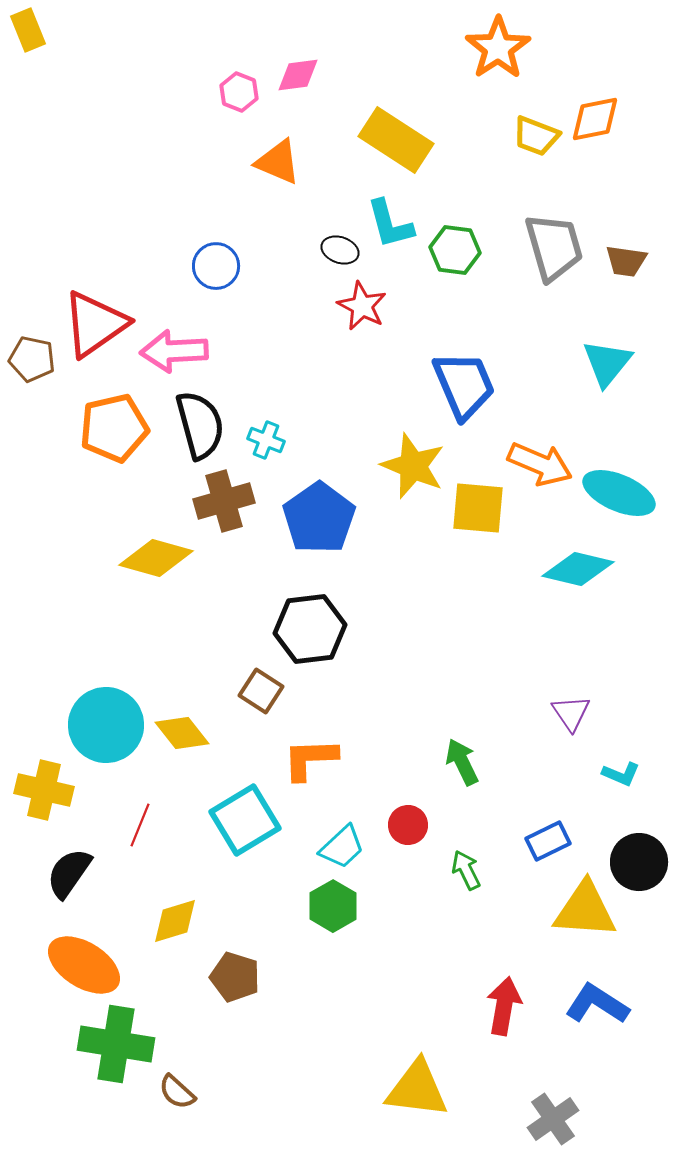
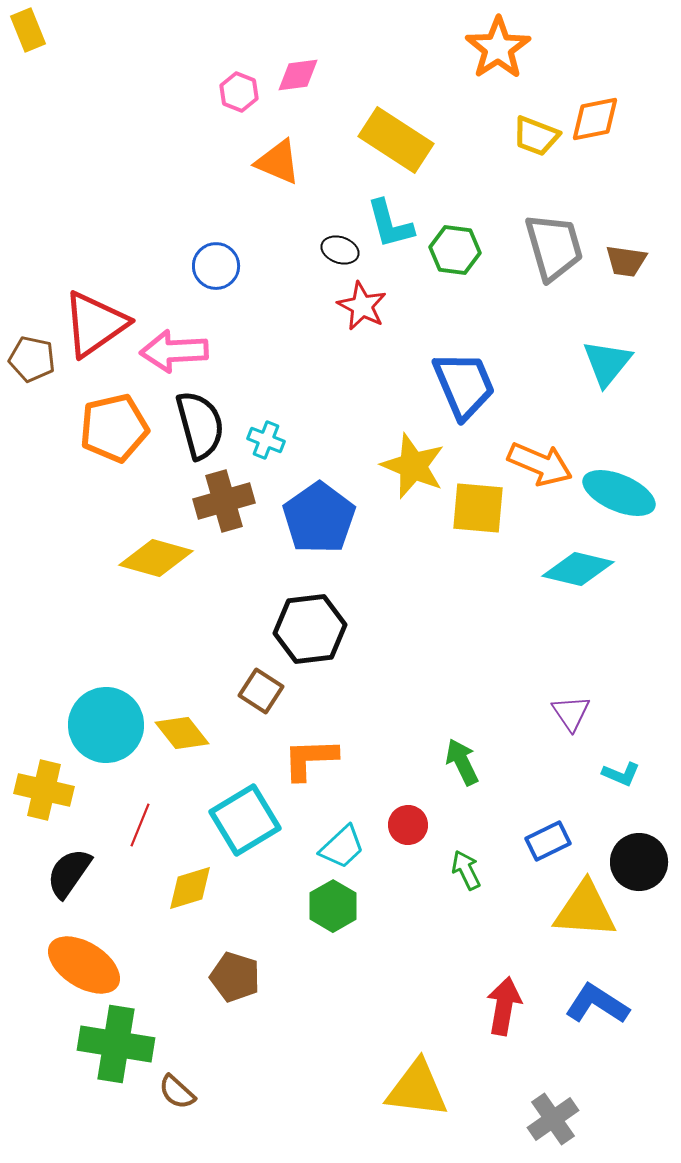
yellow diamond at (175, 921): moved 15 px right, 33 px up
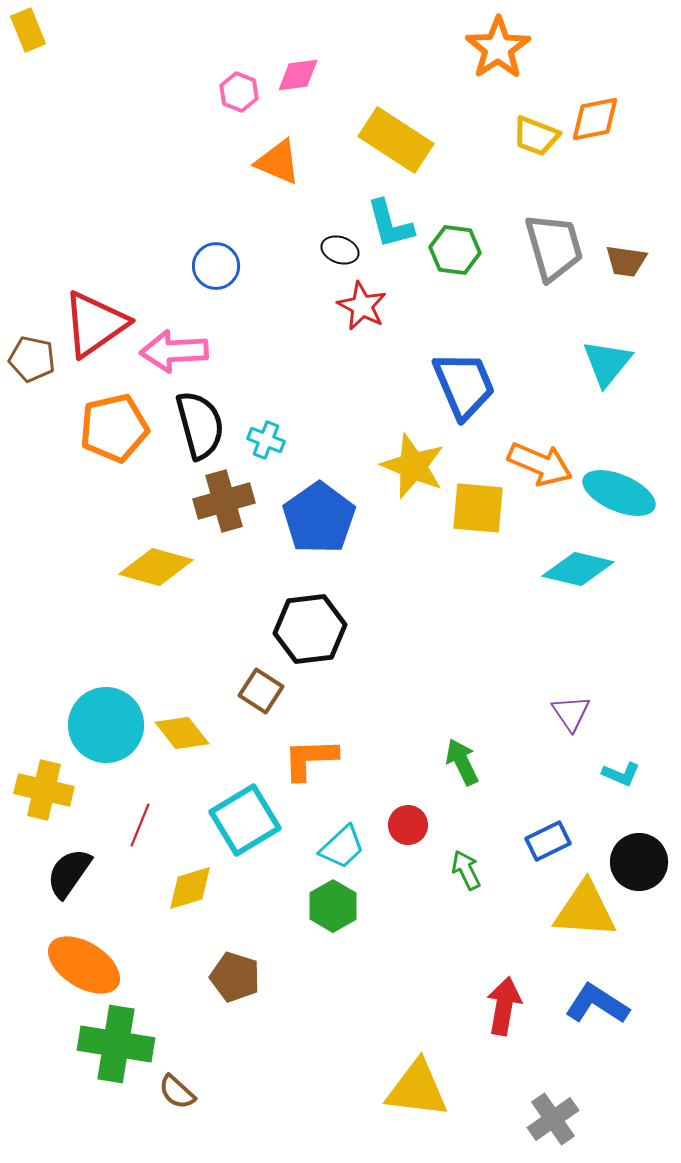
yellow diamond at (156, 558): moved 9 px down
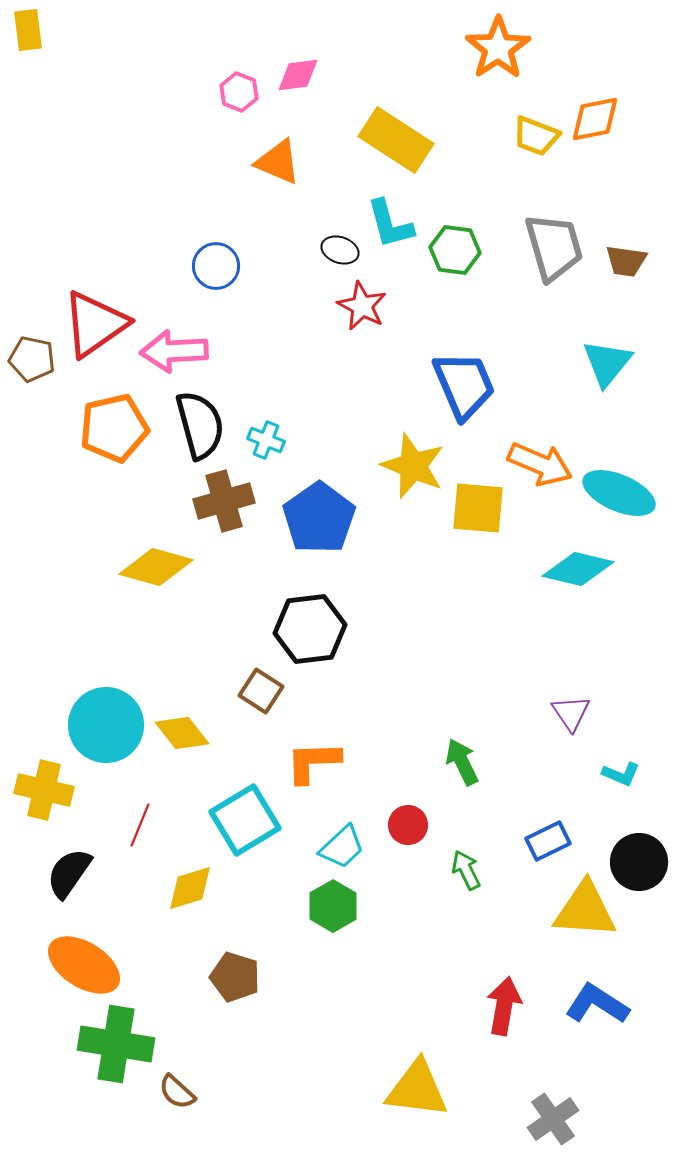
yellow rectangle at (28, 30): rotated 15 degrees clockwise
orange L-shape at (310, 759): moved 3 px right, 3 px down
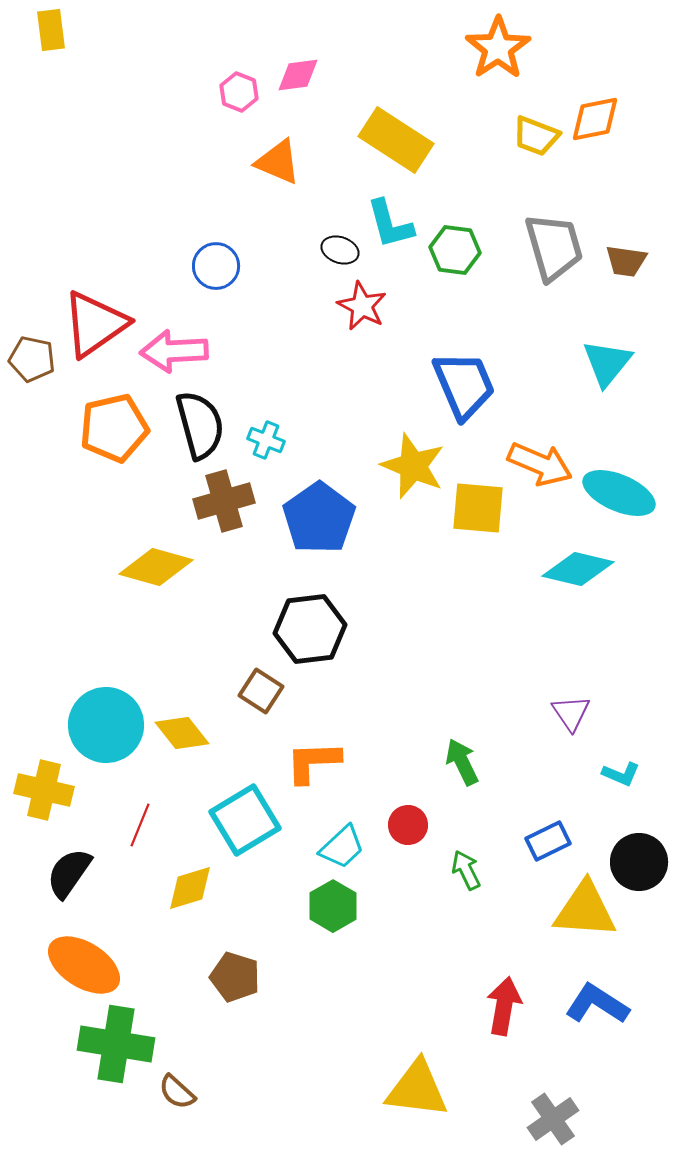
yellow rectangle at (28, 30): moved 23 px right
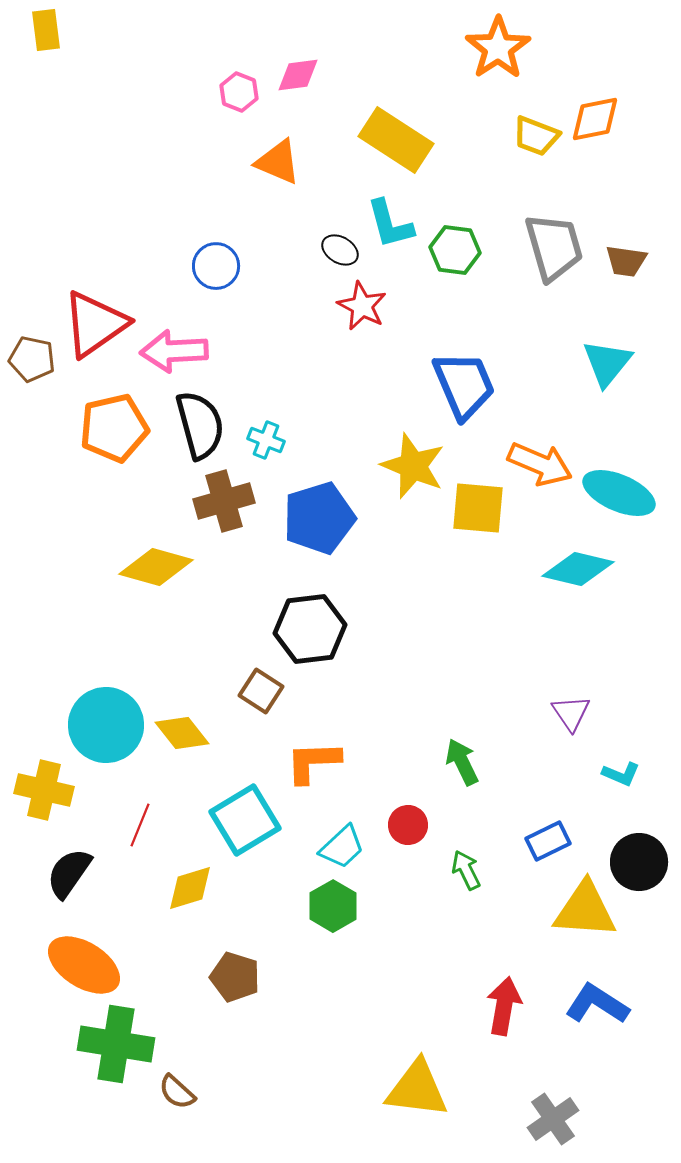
yellow rectangle at (51, 30): moved 5 px left
black ellipse at (340, 250): rotated 12 degrees clockwise
blue pentagon at (319, 518): rotated 18 degrees clockwise
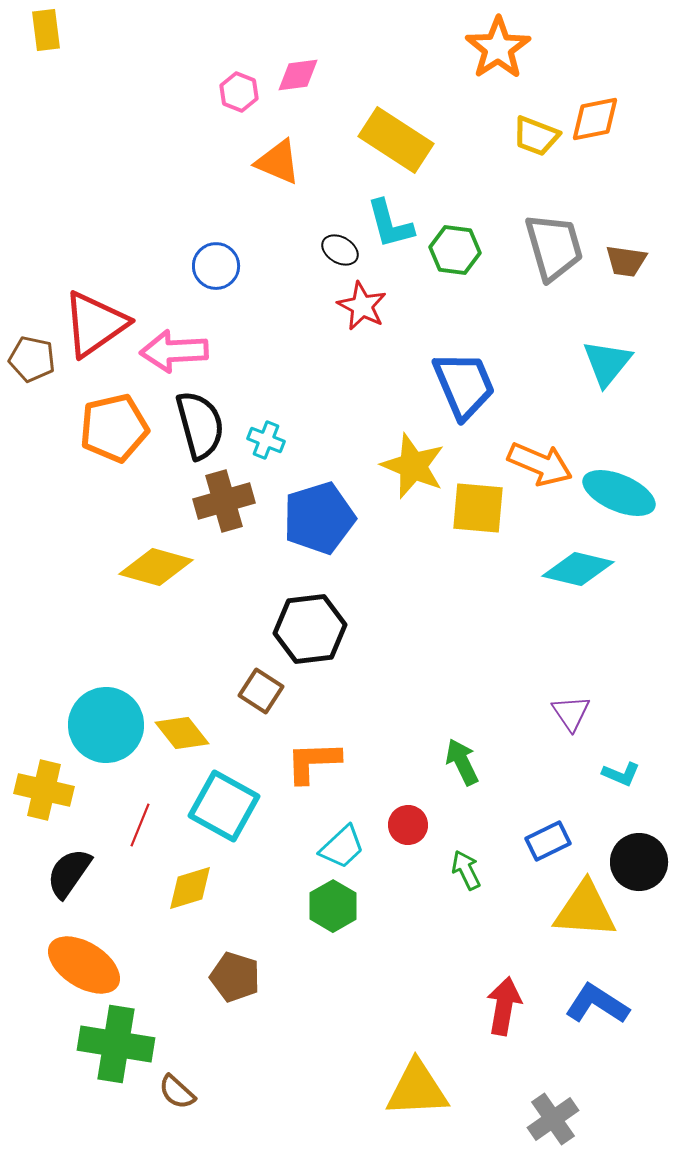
cyan square at (245, 820): moved 21 px left, 14 px up; rotated 30 degrees counterclockwise
yellow triangle at (417, 1089): rotated 10 degrees counterclockwise
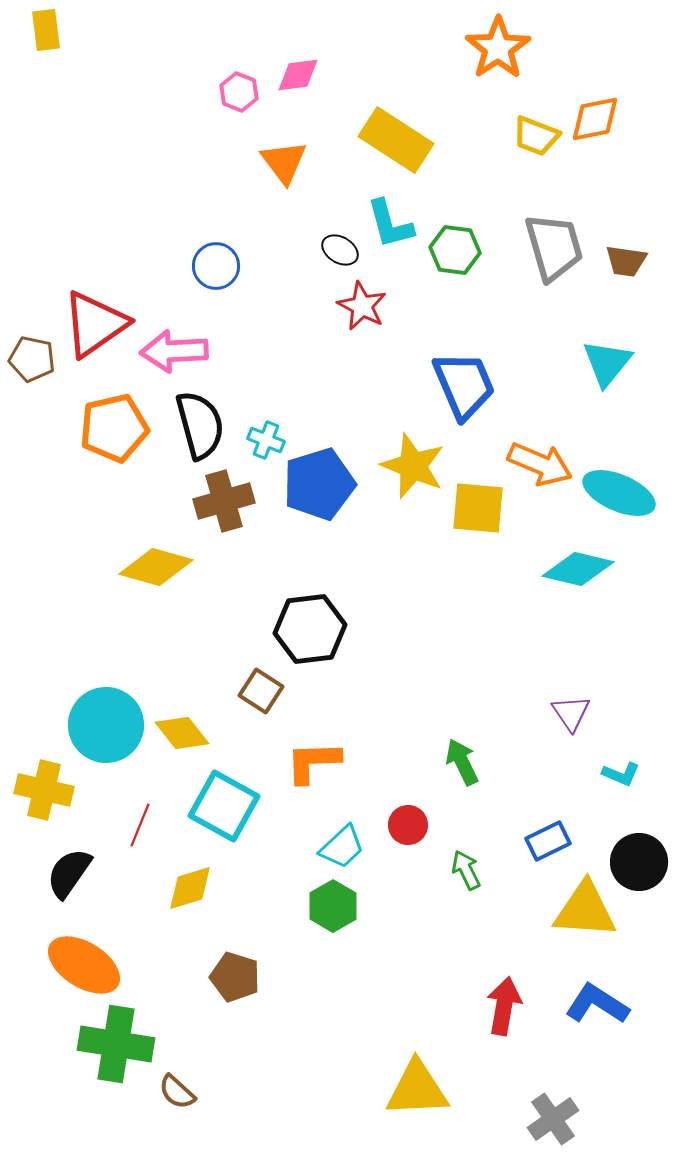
orange triangle at (278, 162): moved 6 px right; rotated 30 degrees clockwise
blue pentagon at (319, 518): moved 34 px up
